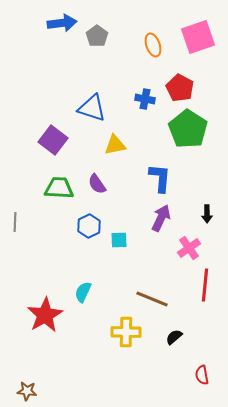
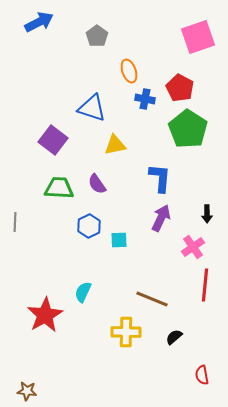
blue arrow: moved 23 px left, 1 px up; rotated 20 degrees counterclockwise
orange ellipse: moved 24 px left, 26 px down
pink cross: moved 4 px right, 1 px up
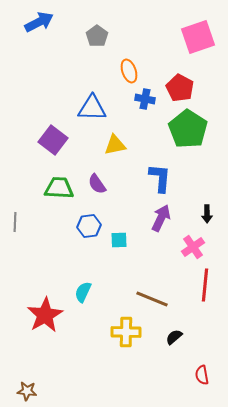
blue triangle: rotated 16 degrees counterclockwise
blue hexagon: rotated 20 degrees clockwise
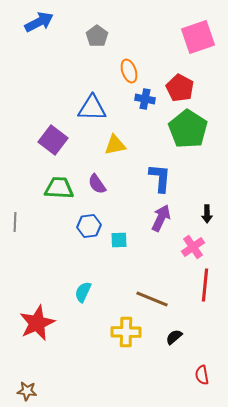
red star: moved 8 px left, 8 px down; rotated 6 degrees clockwise
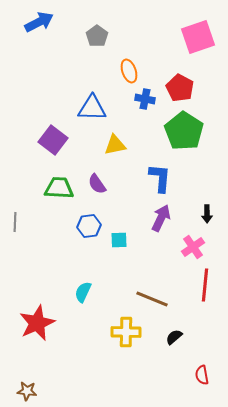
green pentagon: moved 4 px left, 2 px down
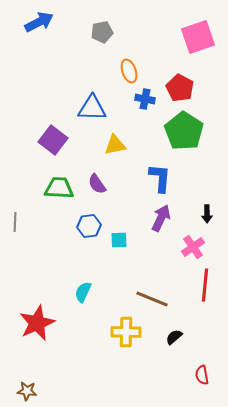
gray pentagon: moved 5 px right, 4 px up; rotated 25 degrees clockwise
